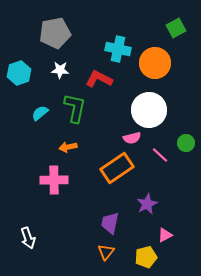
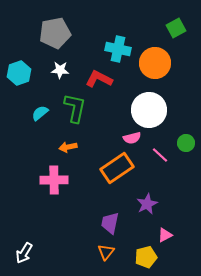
white arrow: moved 4 px left, 15 px down; rotated 50 degrees clockwise
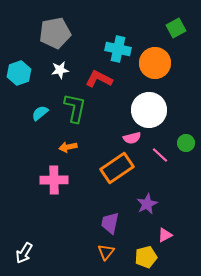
white star: rotated 12 degrees counterclockwise
